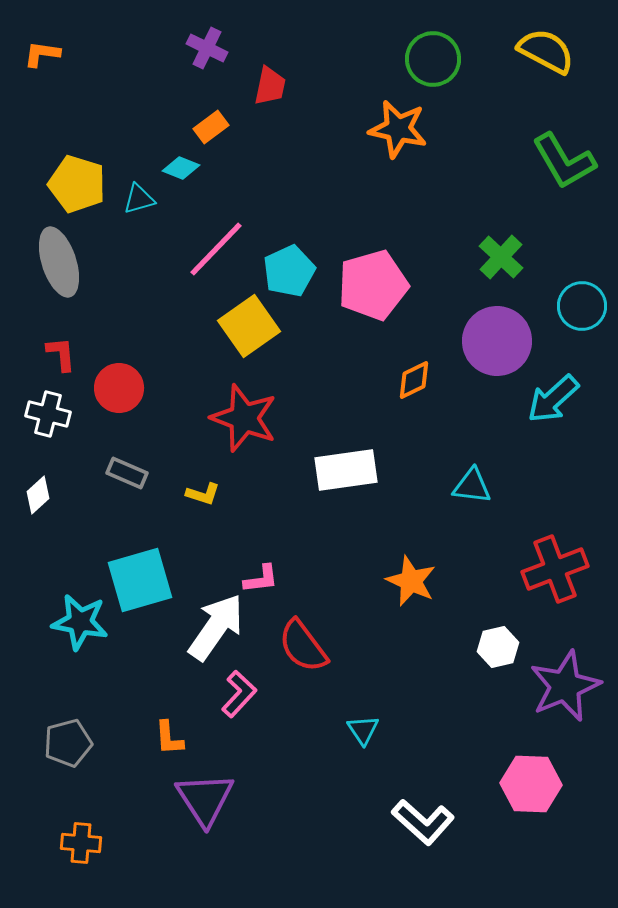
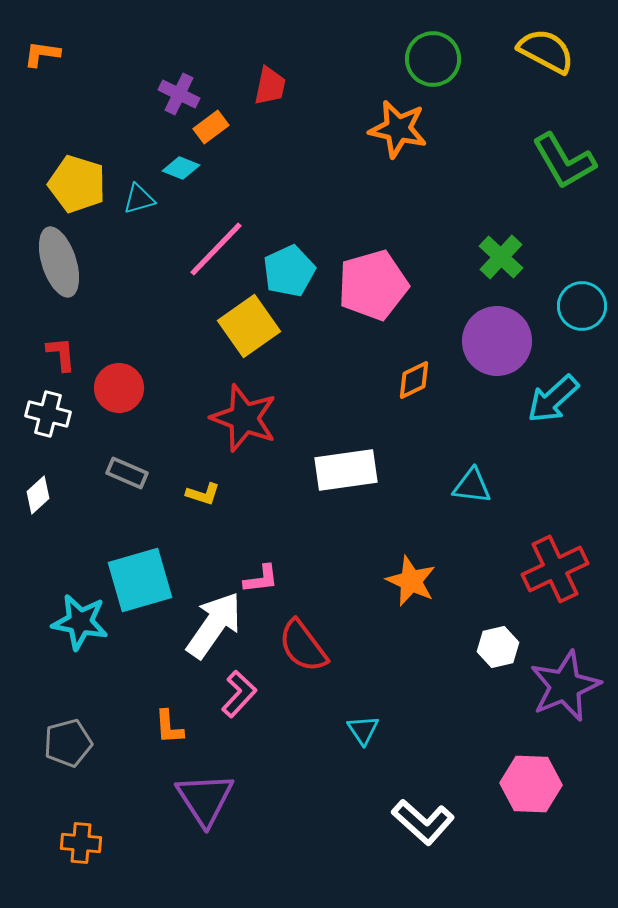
purple cross at (207, 48): moved 28 px left, 46 px down
red cross at (555, 569): rotated 4 degrees counterclockwise
white arrow at (216, 627): moved 2 px left, 2 px up
orange L-shape at (169, 738): moved 11 px up
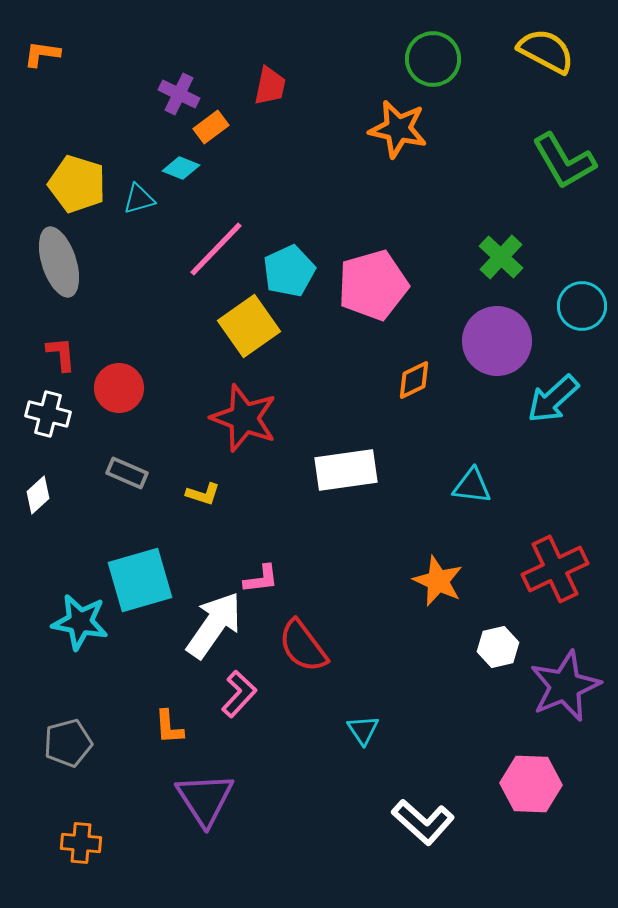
orange star at (411, 581): moved 27 px right
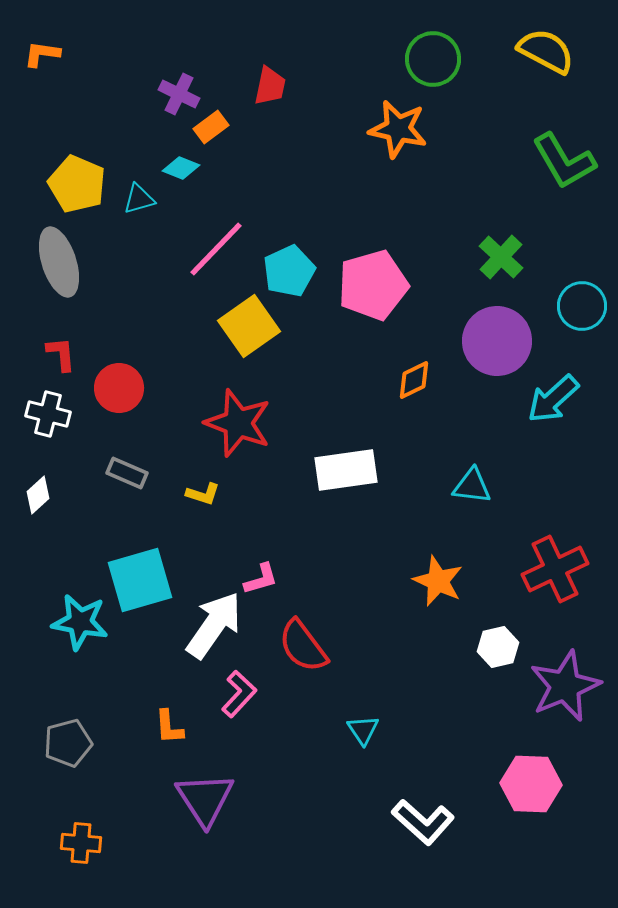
yellow pentagon at (77, 184): rotated 6 degrees clockwise
red star at (244, 418): moved 6 px left, 5 px down
pink L-shape at (261, 579): rotated 9 degrees counterclockwise
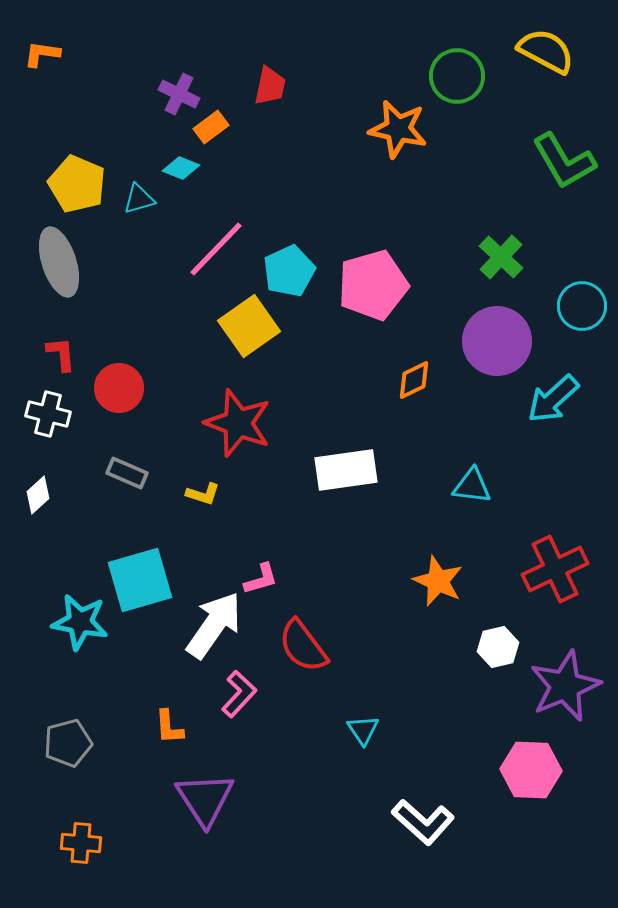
green circle at (433, 59): moved 24 px right, 17 px down
pink hexagon at (531, 784): moved 14 px up
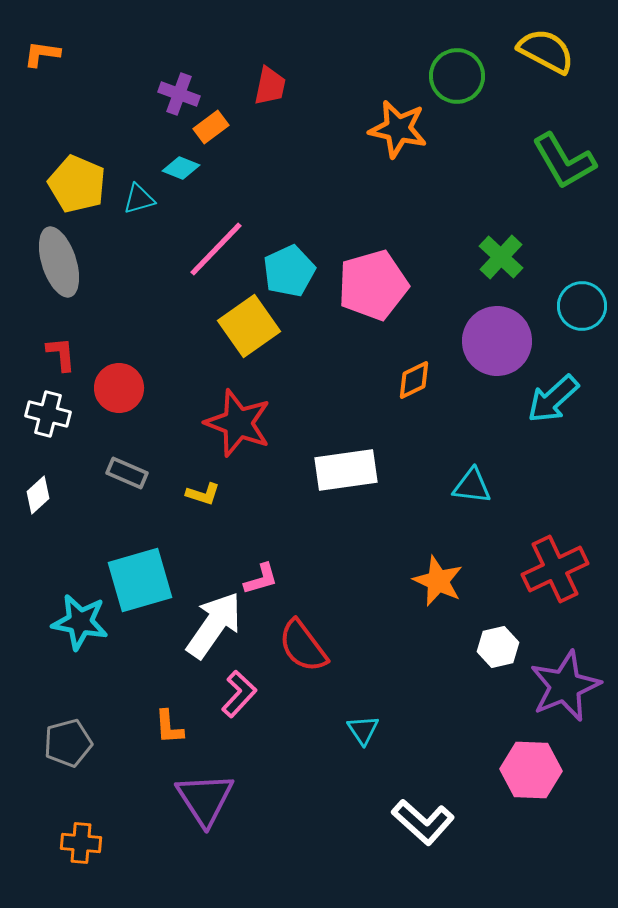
purple cross at (179, 94): rotated 6 degrees counterclockwise
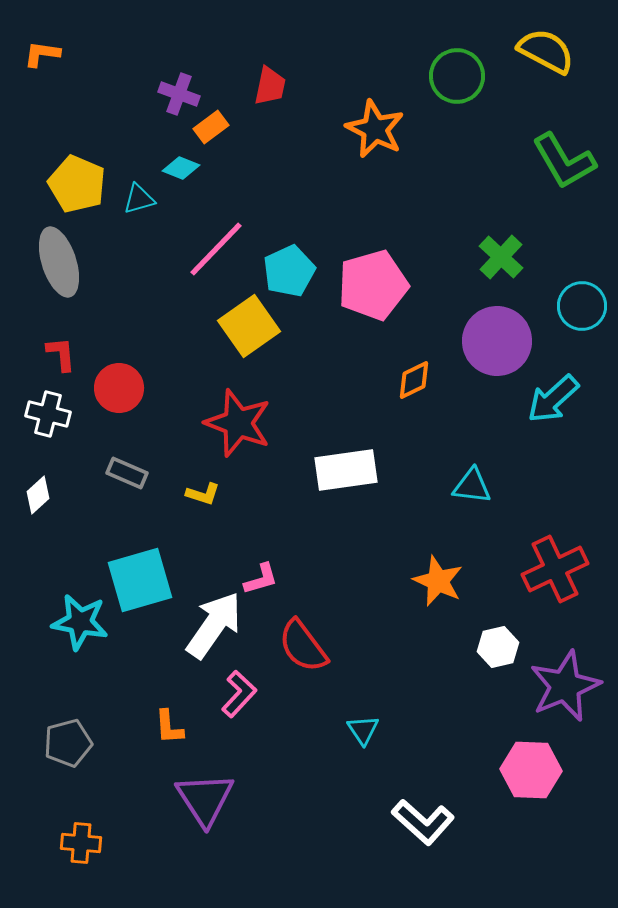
orange star at (398, 129): moved 23 px left; rotated 14 degrees clockwise
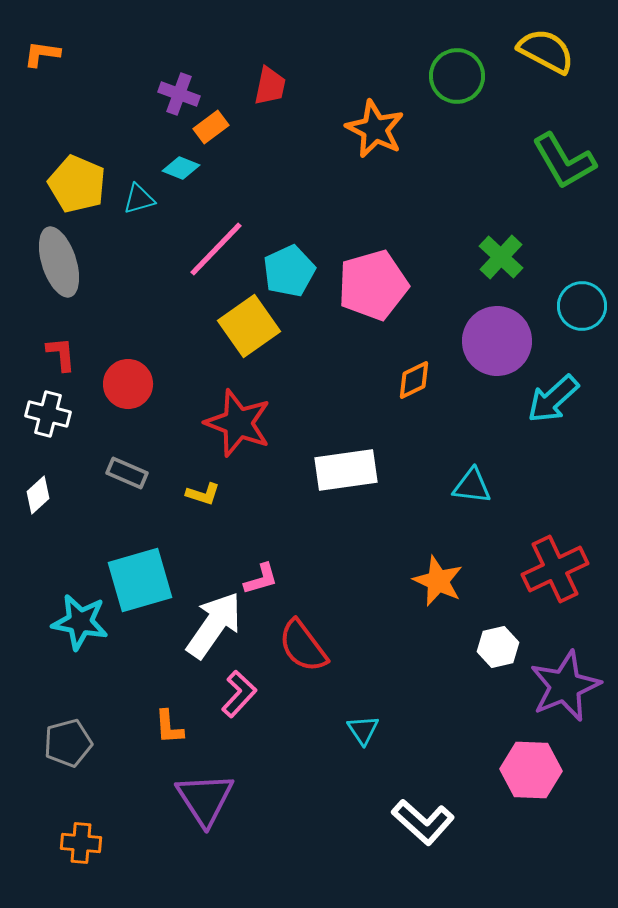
red circle at (119, 388): moved 9 px right, 4 px up
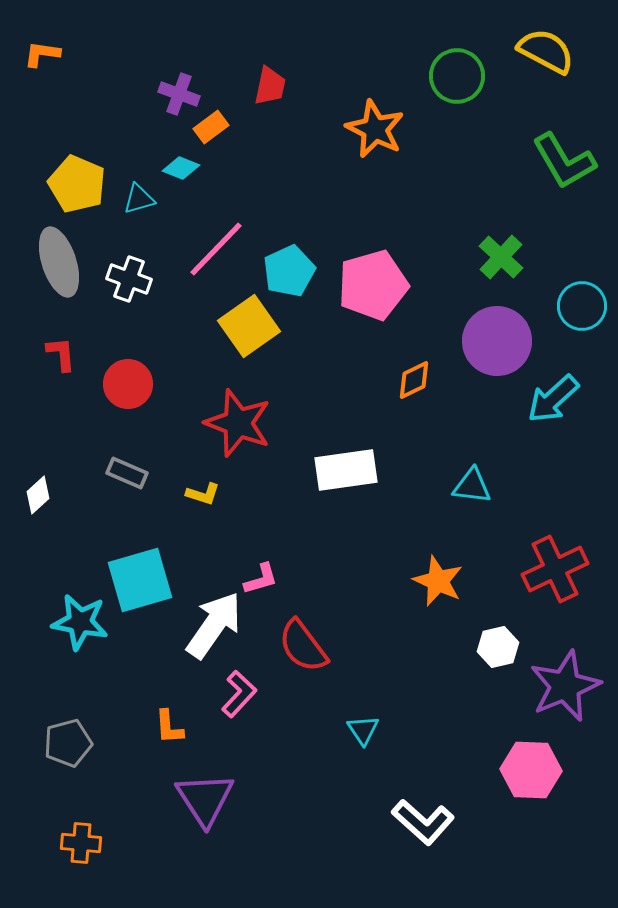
white cross at (48, 414): moved 81 px right, 135 px up; rotated 6 degrees clockwise
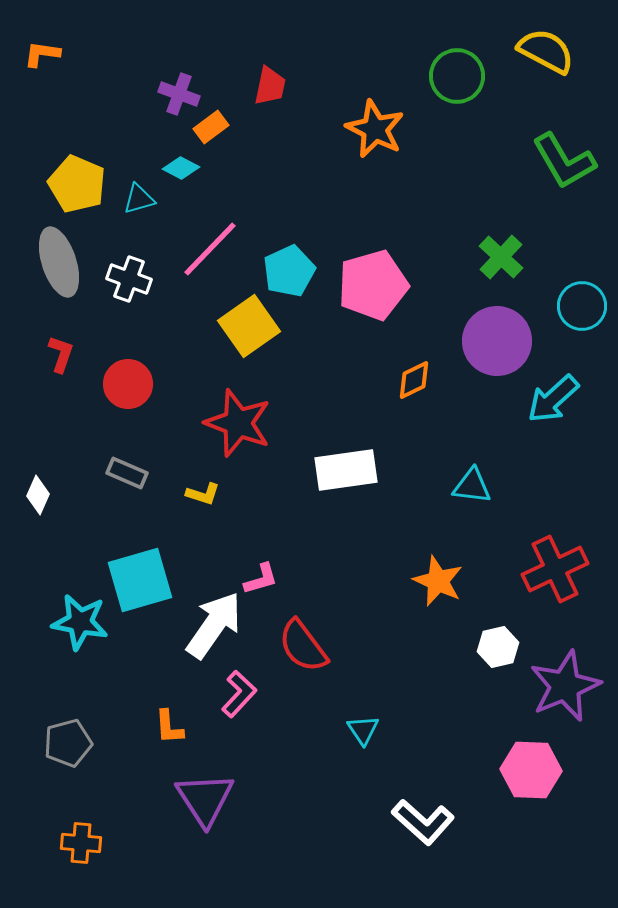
cyan diamond at (181, 168): rotated 6 degrees clockwise
pink line at (216, 249): moved 6 px left
red L-shape at (61, 354): rotated 24 degrees clockwise
white diamond at (38, 495): rotated 24 degrees counterclockwise
